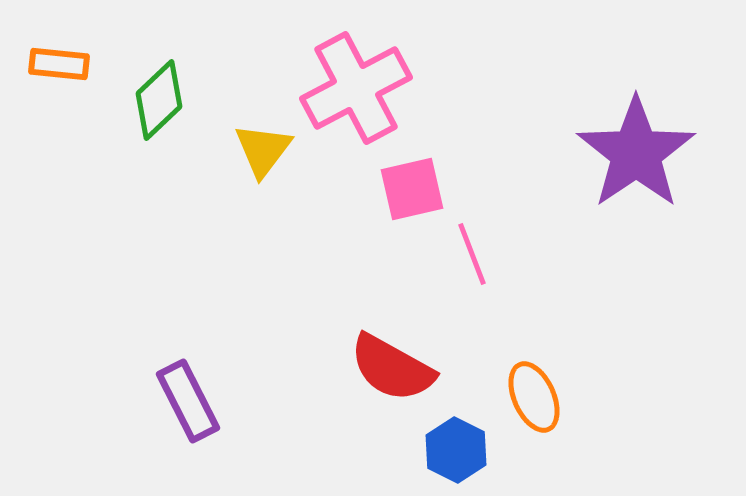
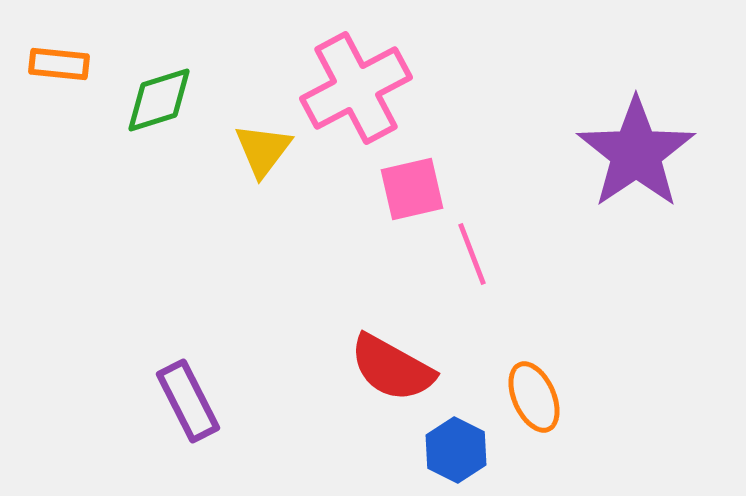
green diamond: rotated 26 degrees clockwise
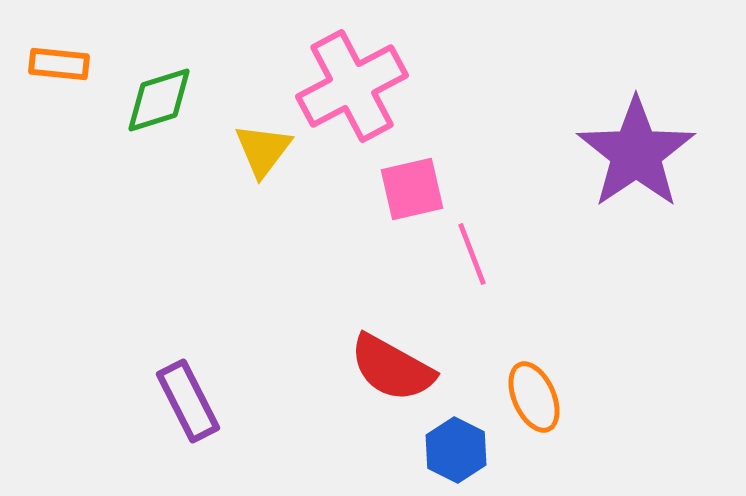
pink cross: moved 4 px left, 2 px up
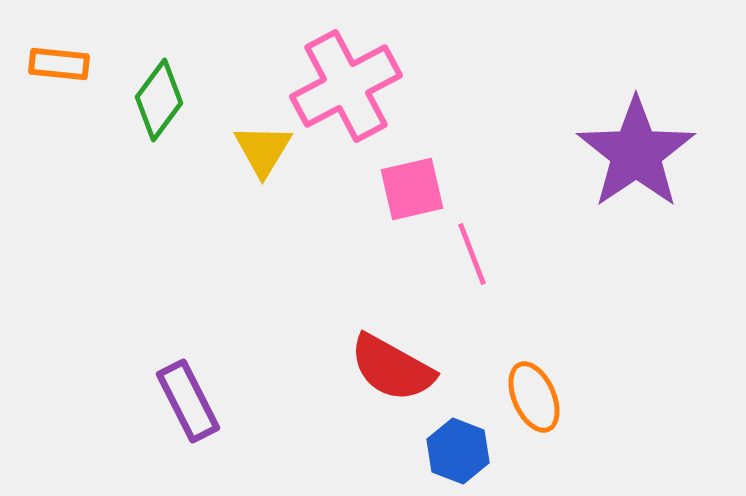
pink cross: moved 6 px left
green diamond: rotated 36 degrees counterclockwise
yellow triangle: rotated 6 degrees counterclockwise
blue hexagon: moved 2 px right, 1 px down; rotated 6 degrees counterclockwise
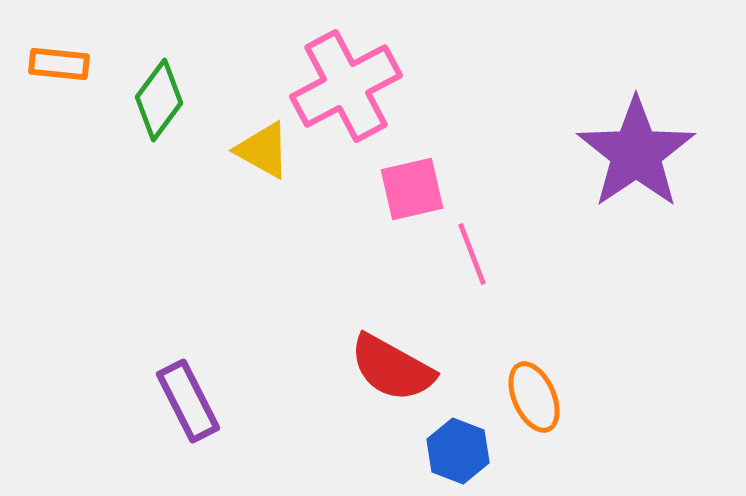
yellow triangle: rotated 32 degrees counterclockwise
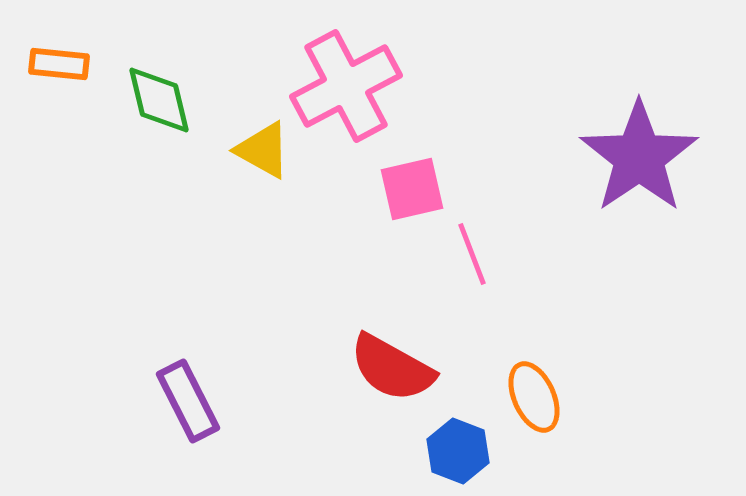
green diamond: rotated 50 degrees counterclockwise
purple star: moved 3 px right, 4 px down
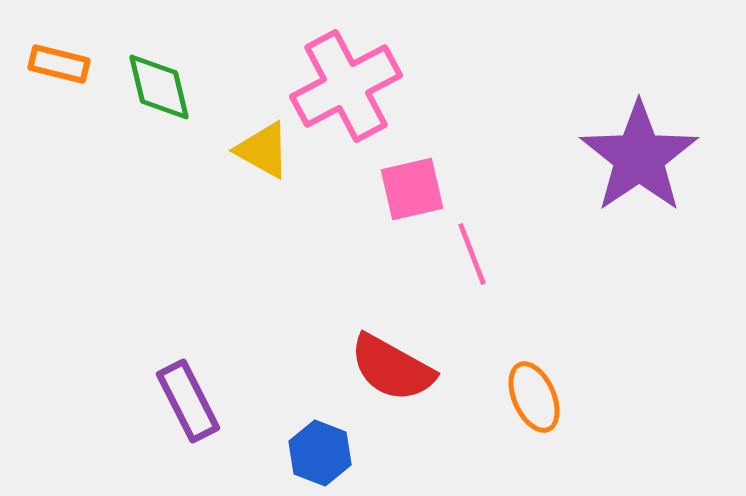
orange rectangle: rotated 8 degrees clockwise
green diamond: moved 13 px up
blue hexagon: moved 138 px left, 2 px down
